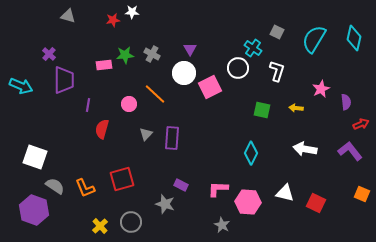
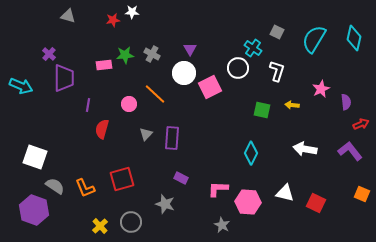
purple trapezoid at (64, 80): moved 2 px up
yellow arrow at (296, 108): moved 4 px left, 3 px up
purple rectangle at (181, 185): moved 7 px up
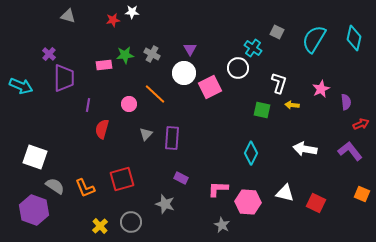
white L-shape at (277, 71): moved 2 px right, 12 px down
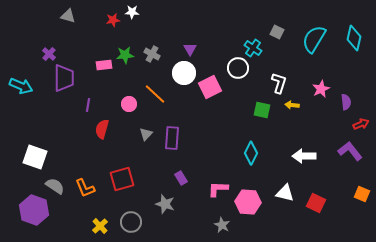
white arrow at (305, 149): moved 1 px left, 7 px down; rotated 10 degrees counterclockwise
purple rectangle at (181, 178): rotated 32 degrees clockwise
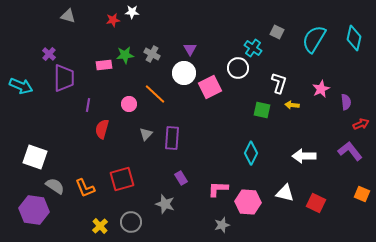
purple hexagon at (34, 210): rotated 12 degrees counterclockwise
gray star at (222, 225): rotated 28 degrees clockwise
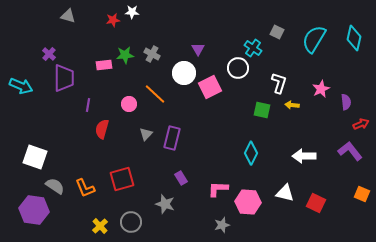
purple triangle at (190, 49): moved 8 px right
purple rectangle at (172, 138): rotated 10 degrees clockwise
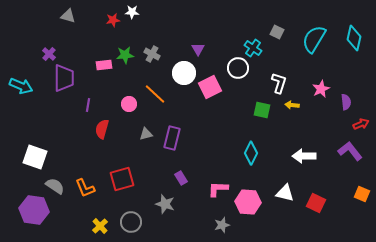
gray triangle at (146, 134): rotated 32 degrees clockwise
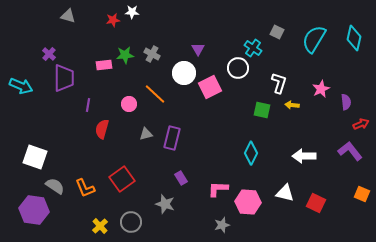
red square at (122, 179): rotated 20 degrees counterclockwise
